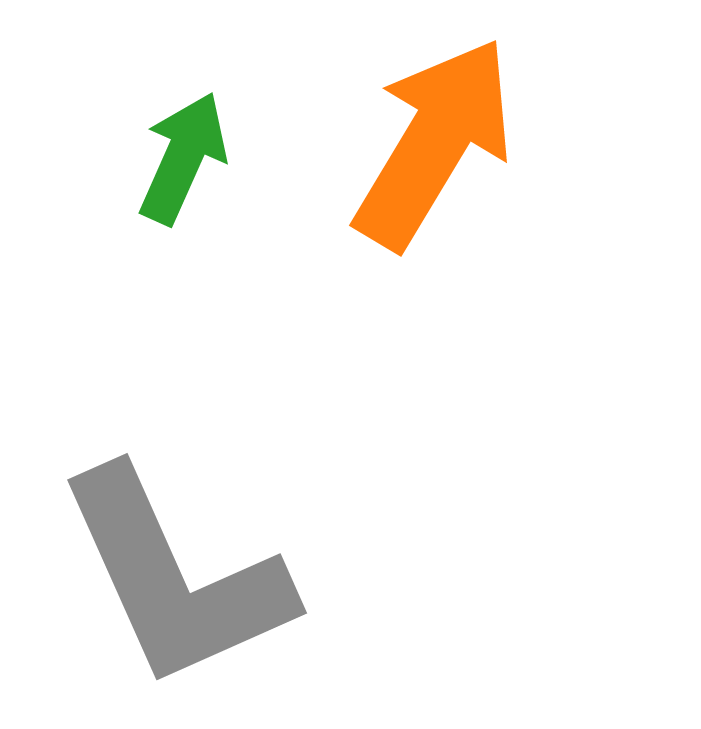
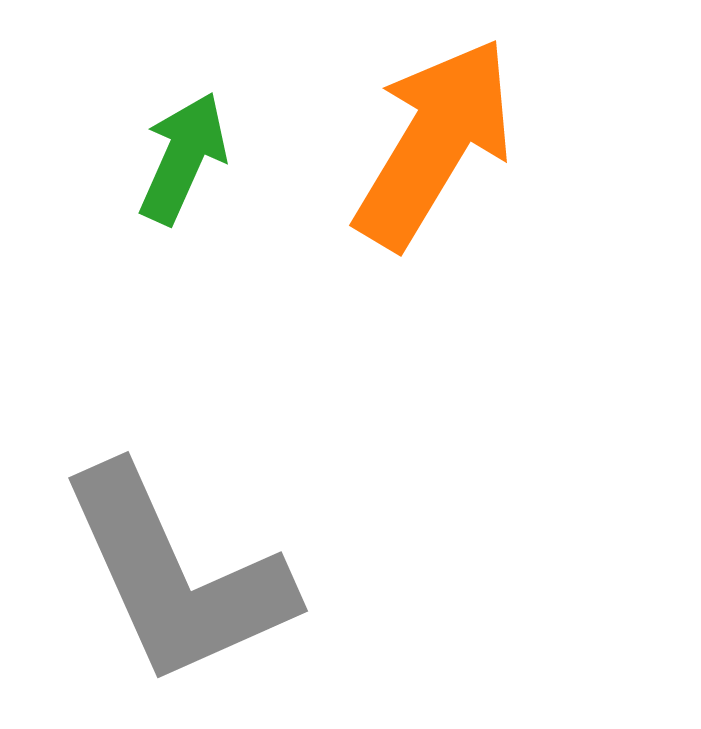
gray L-shape: moved 1 px right, 2 px up
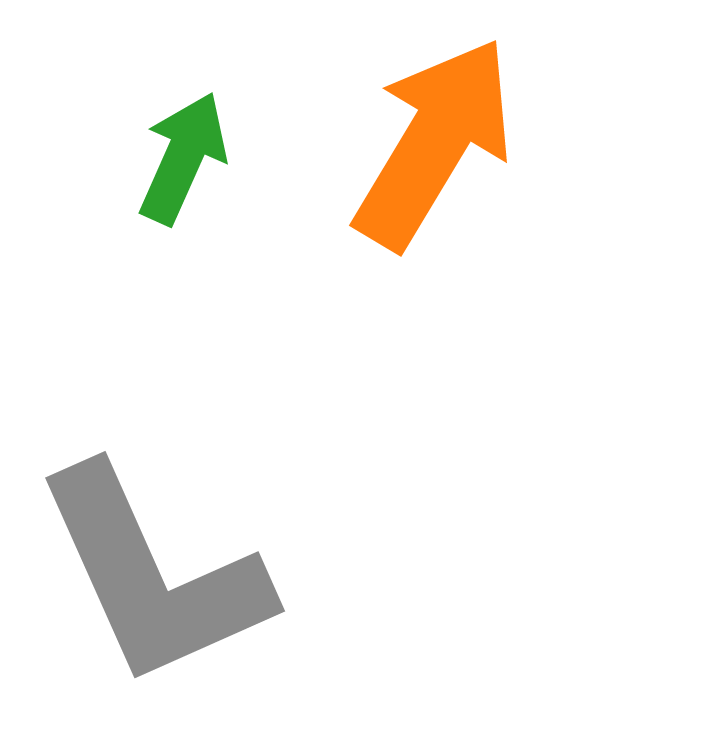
gray L-shape: moved 23 px left
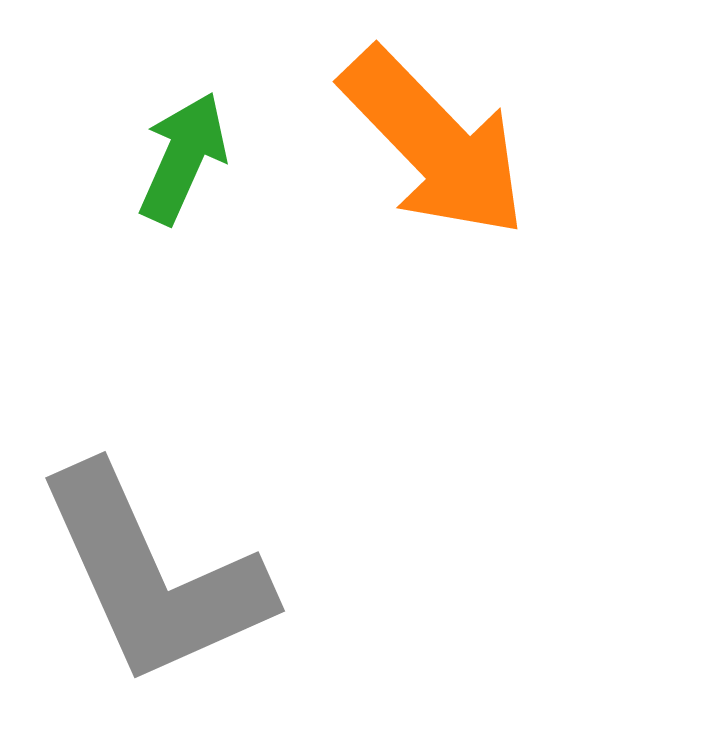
orange arrow: rotated 105 degrees clockwise
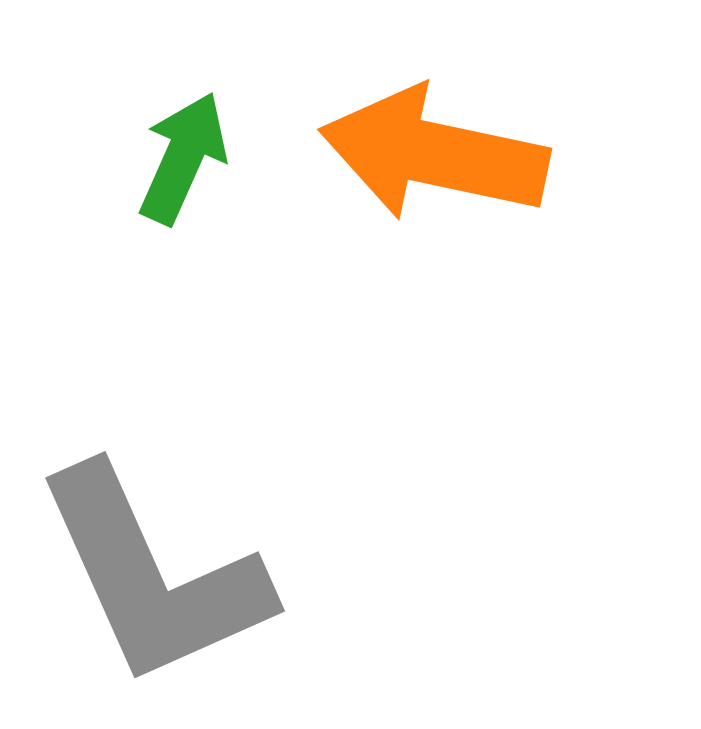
orange arrow: moved 11 px down; rotated 146 degrees clockwise
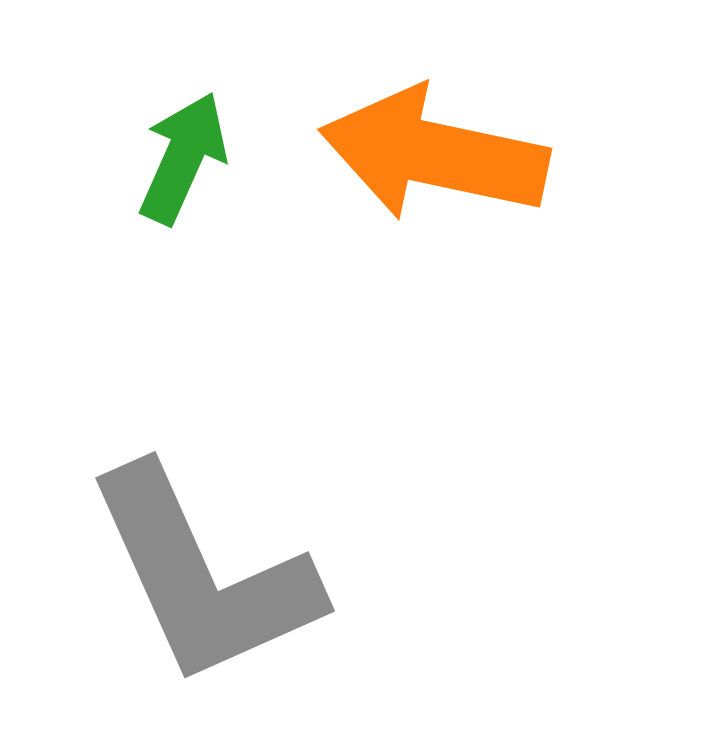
gray L-shape: moved 50 px right
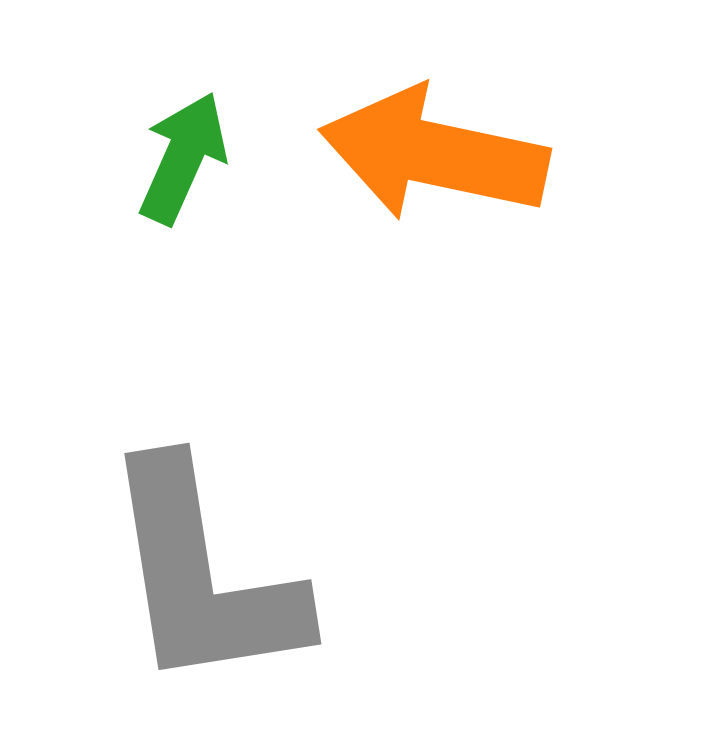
gray L-shape: rotated 15 degrees clockwise
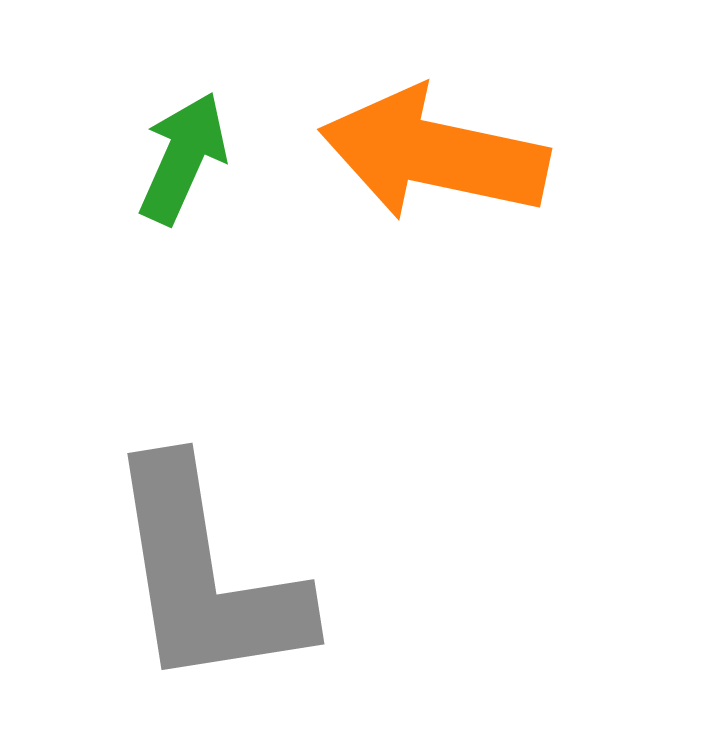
gray L-shape: moved 3 px right
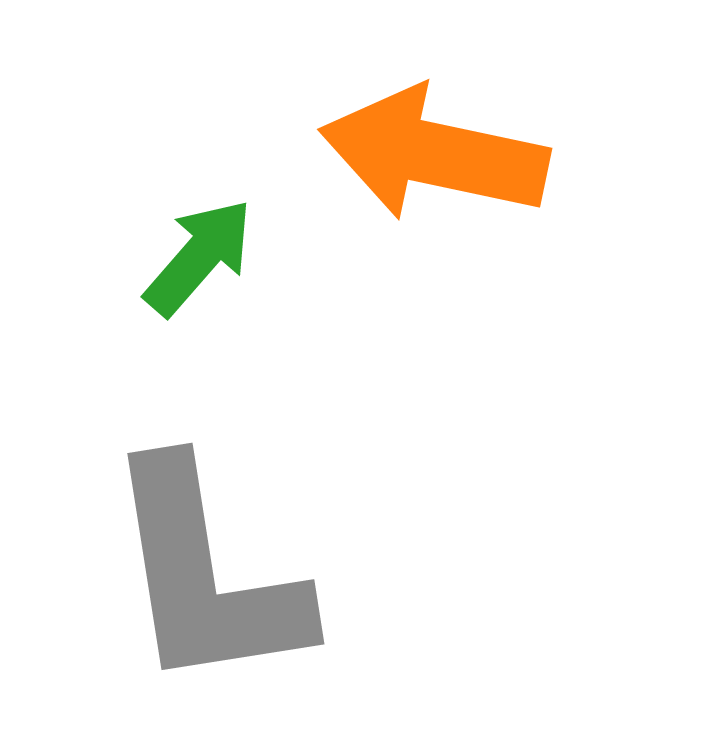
green arrow: moved 16 px right, 99 px down; rotated 17 degrees clockwise
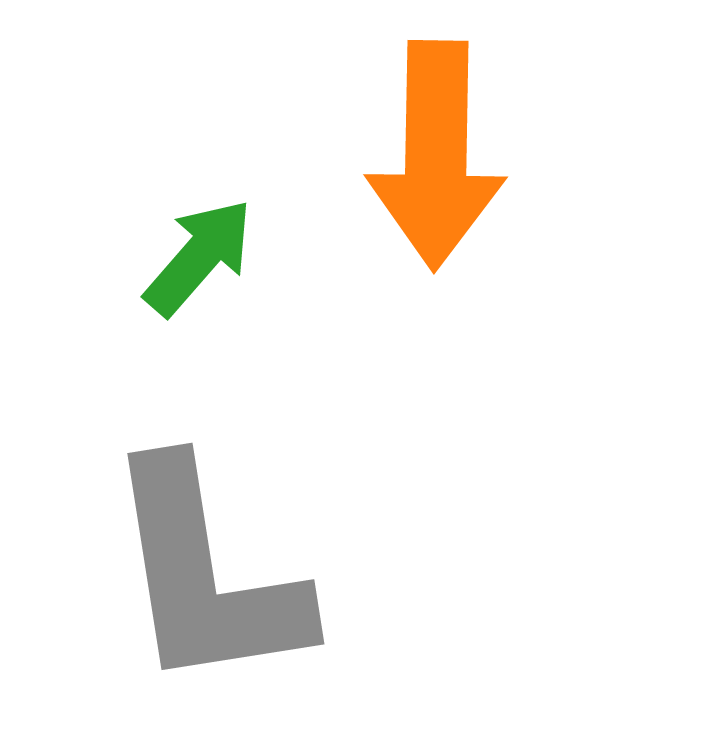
orange arrow: moved 2 px right, 1 px down; rotated 101 degrees counterclockwise
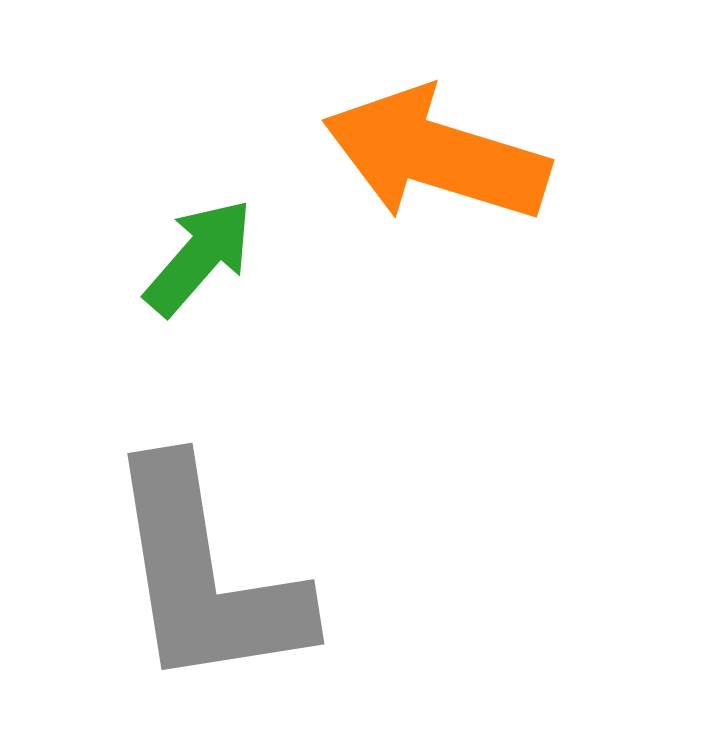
orange arrow: rotated 106 degrees clockwise
